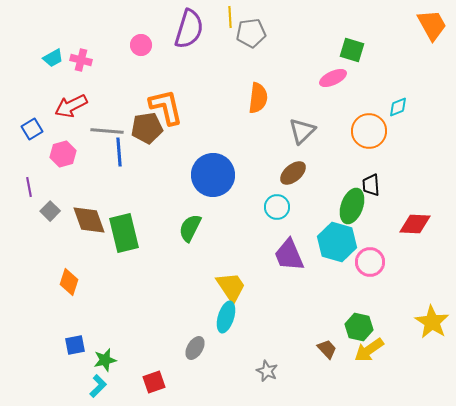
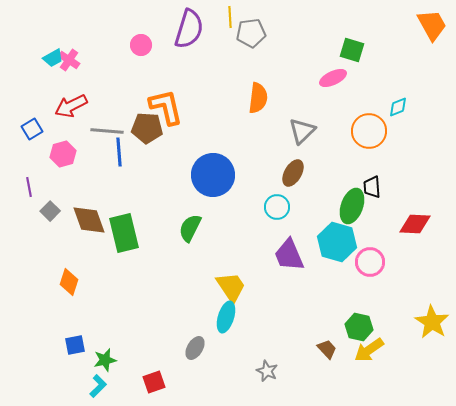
pink cross at (81, 60): moved 12 px left; rotated 20 degrees clockwise
brown pentagon at (147, 128): rotated 12 degrees clockwise
brown ellipse at (293, 173): rotated 20 degrees counterclockwise
black trapezoid at (371, 185): moved 1 px right, 2 px down
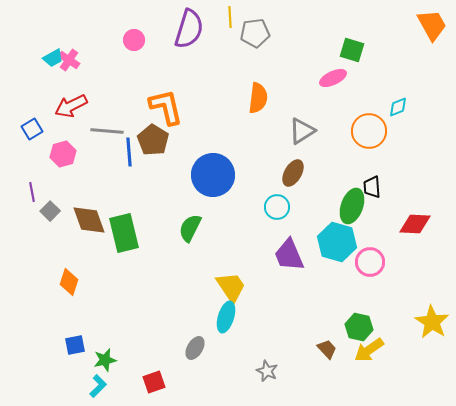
gray pentagon at (251, 33): moved 4 px right
pink circle at (141, 45): moved 7 px left, 5 px up
brown pentagon at (147, 128): moved 6 px right, 12 px down; rotated 28 degrees clockwise
gray triangle at (302, 131): rotated 12 degrees clockwise
blue line at (119, 152): moved 10 px right
purple line at (29, 187): moved 3 px right, 5 px down
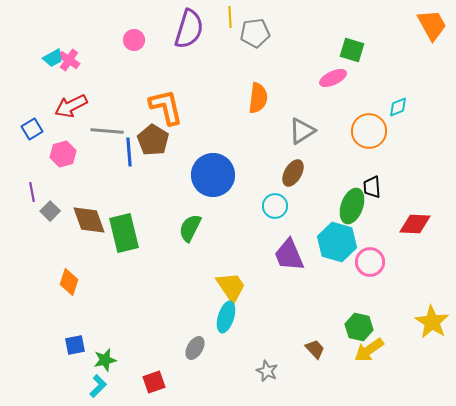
cyan circle at (277, 207): moved 2 px left, 1 px up
brown trapezoid at (327, 349): moved 12 px left
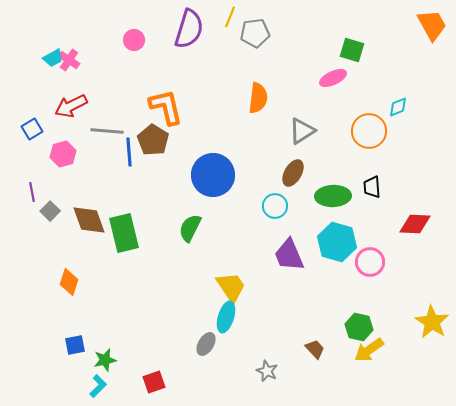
yellow line at (230, 17): rotated 25 degrees clockwise
green ellipse at (352, 206): moved 19 px left, 10 px up; rotated 68 degrees clockwise
gray ellipse at (195, 348): moved 11 px right, 4 px up
